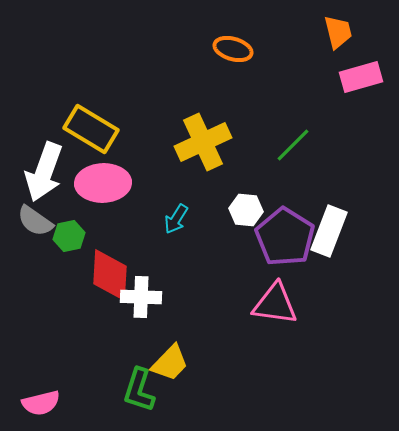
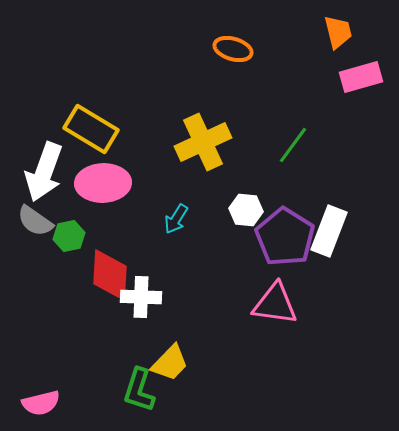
green line: rotated 9 degrees counterclockwise
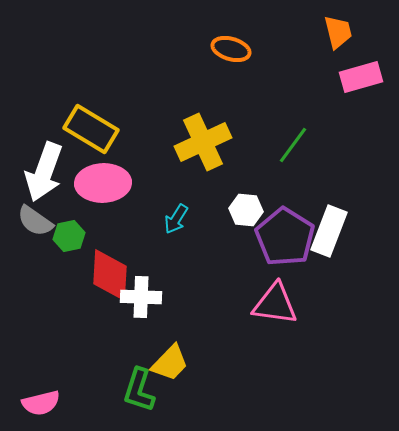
orange ellipse: moved 2 px left
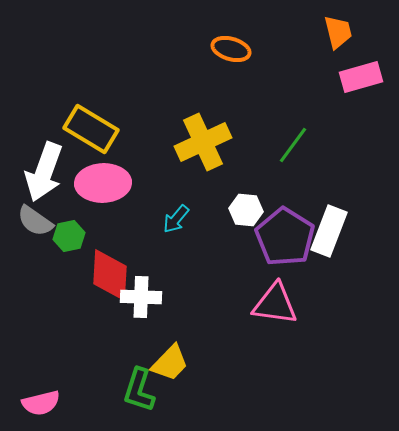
cyan arrow: rotated 8 degrees clockwise
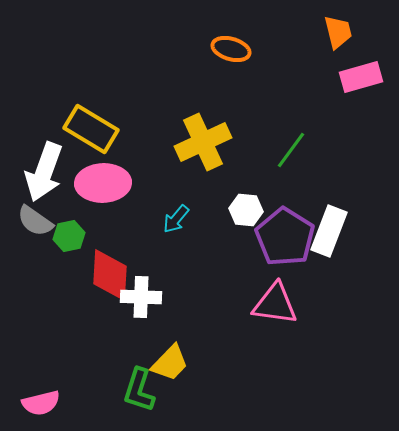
green line: moved 2 px left, 5 px down
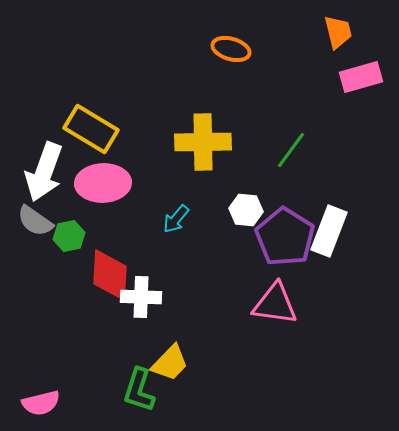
yellow cross: rotated 24 degrees clockwise
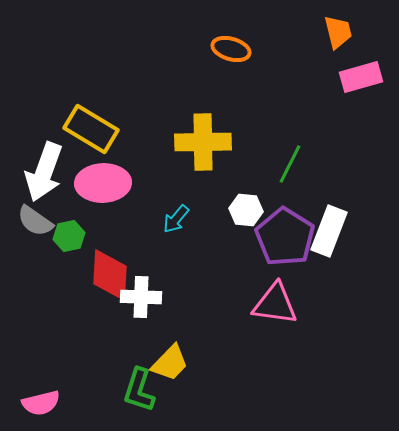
green line: moved 1 px left, 14 px down; rotated 9 degrees counterclockwise
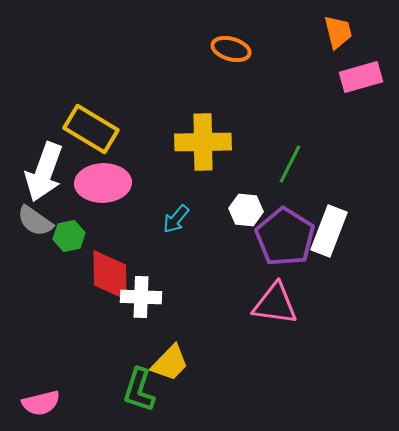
red diamond: rotated 4 degrees counterclockwise
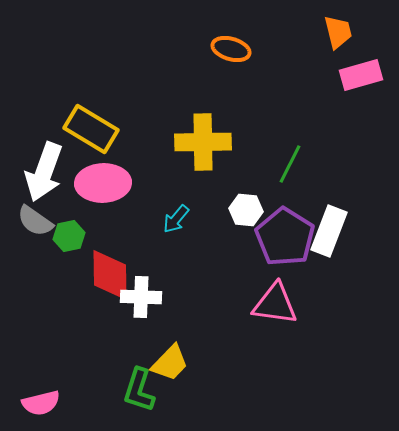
pink rectangle: moved 2 px up
